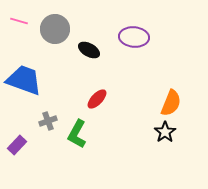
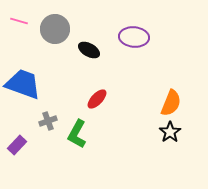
blue trapezoid: moved 1 px left, 4 px down
black star: moved 5 px right
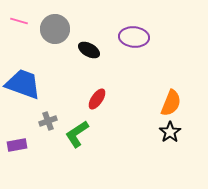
red ellipse: rotated 10 degrees counterclockwise
green L-shape: rotated 28 degrees clockwise
purple rectangle: rotated 36 degrees clockwise
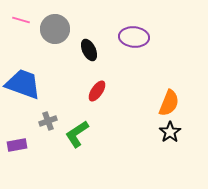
pink line: moved 2 px right, 1 px up
black ellipse: rotated 35 degrees clockwise
red ellipse: moved 8 px up
orange semicircle: moved 2 px left
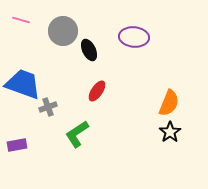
gray circle: moved 8 px right, 2 px down
gray cross: moved 14 px up
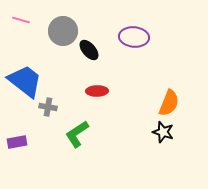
black ellipse: rotated 15 degrees counterclockwise
blue trapezoid: moved 2 px right, 3 px up; rotated 18 degrees clockwise
red ellipse: rotated 55 degrees clockwise
gray cross: rotated 30 degrees clockwise
black star: moved 7 px left; rotated 20 degrees counterclockwise
purple rectangle: moved 3 px up
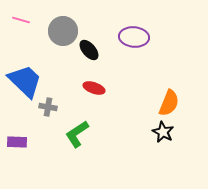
blue trapezoid: rotated 6 degrees clockwise
red ellipse: moved 3 px left, 3 px up; rotated 20 degrees clockwise
black star: rotated 10 degrees clockwise
purple rectangle: rotated 12 degrees clockwise
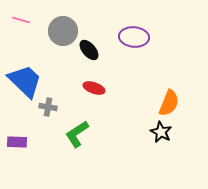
black star: moved 2 px left
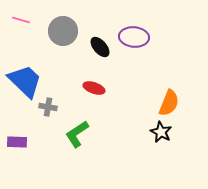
black ellipse: moved 11 px right, 3 px up
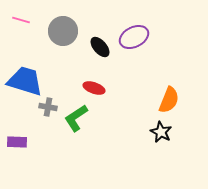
purple ellipse: rotated 32 degrees counterclockwise
blue trapezoid: rotated 27 degrees counterclockwise
orange semicircle: moved 3 px up
green L-shape: moved 1 px left, 16 px up
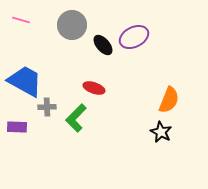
gray circle: moved 9 px right, 6 px up
black ellipse: moved 3 px right, 2 px up
blue trapezoid: rotated 12 degrees clockwise
gray cross: moved 1 px left; rotated 12 degrees counterclockwise
green L-shape: rotated 12 degrees counterclockwise
purple rectangle: moved 15 px up
